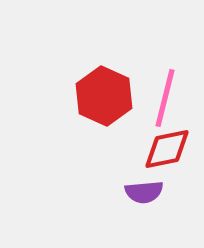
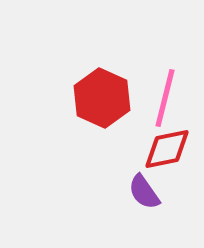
red hexagon: moved 2 px left, 2 px down
purple semicircle: rotated 60 degrees clockwise
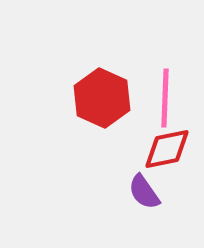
pink line: rotated 12 degrees counterclockwise
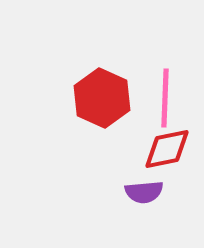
purple semicircle: rotated 60 degrees counterclockwise
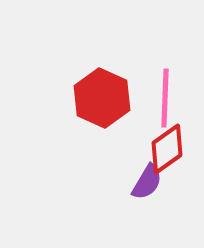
red diamond: rotated 24 degrees counterclockwise
purple semicircle: moved 3 px right, 10 px up; rotated 54 degrees counterclockwise
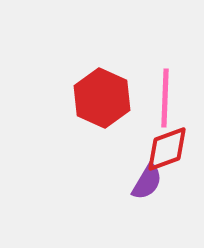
red diamond: rotated 15 degrees clockwise
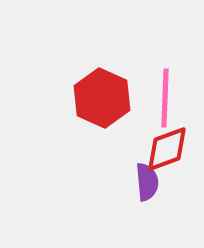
purple semicircle: rotated 36 degrees counterclockwise
